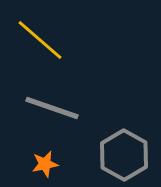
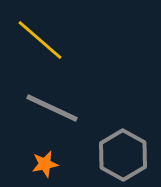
gray line: rotated 6 degrees clockwise
gray hexagon: moved 1 px left
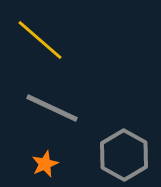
gray hexagon: moved 1 px right
orange star: rotated 12 degrees counterclockwise
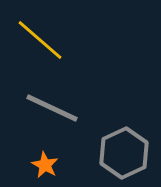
gray hexagon: moved 2 px up; rotated 6 degrees clockwise
orange star: moved 1 px down; rotated 20 degrees counterclockwise
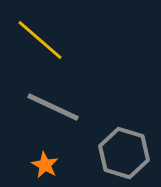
gray line: moved 1 px right, 1 px up
gray hexagon: rotated 18 degrees counterclockwise
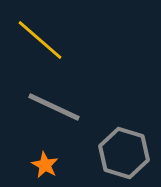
gray line: moved 1 px right
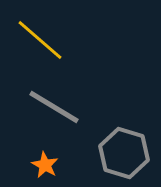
gray line: rotated 6 degrees clockwise
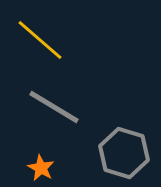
orange star: moved 4 px left, 3 px down
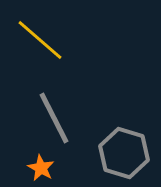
gray line: moved 11 px down; rotated 32 degrees clockwise
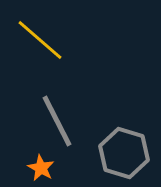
gray line: moved 3 px right, 3 px down
